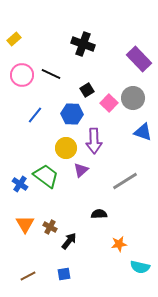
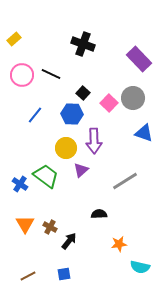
black square: moved 4 px left, 3 px down; rotated 16 degrees counterclockwise
blue triangle: moved 1 px right, 1 px down
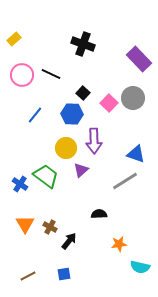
blue triangle: moved 8 px left, 21 px down
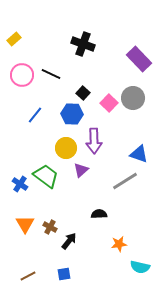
blue triangle: moved 3 px right
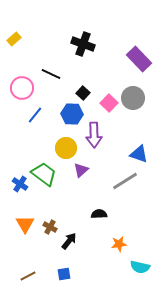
pink circle: moved 13 px down
purple arrow: moved 6 px up
green trapezoid: moved 2 px left, 2 px up
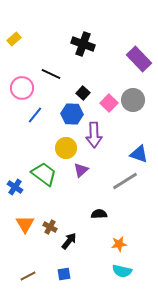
gray circle: moved 2 px down
blue cross: moved 5 px left, 3 px down
cyan semicircle: moved 18 px left, 4 px down
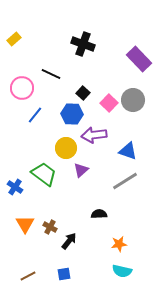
purple arrow: rotated 85 degrees clockwise
blue triangle: moved 11 px left, 3 px up
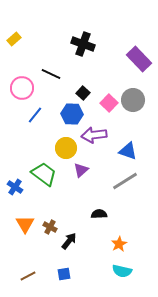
orange star: rotated 21 degrees counterclockwise
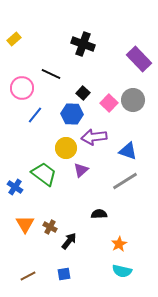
purple arrow: moved 2 px down
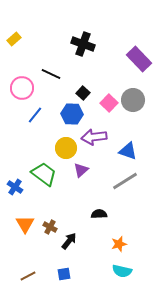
orange star: rotated 14 degrees clockwise
